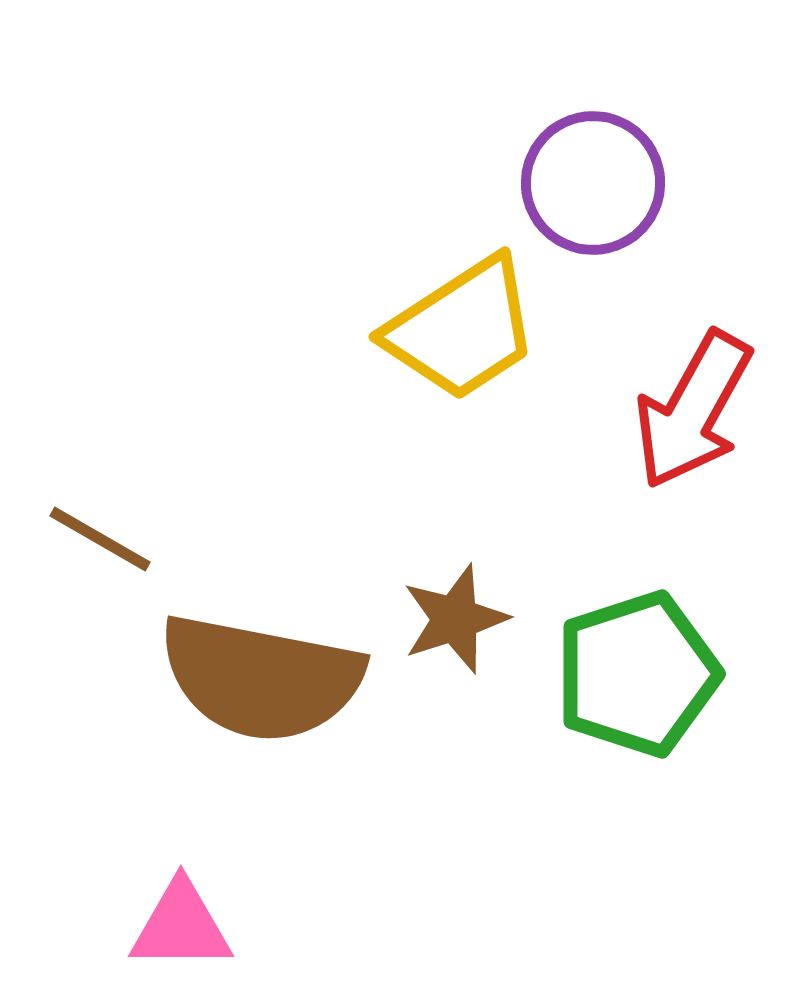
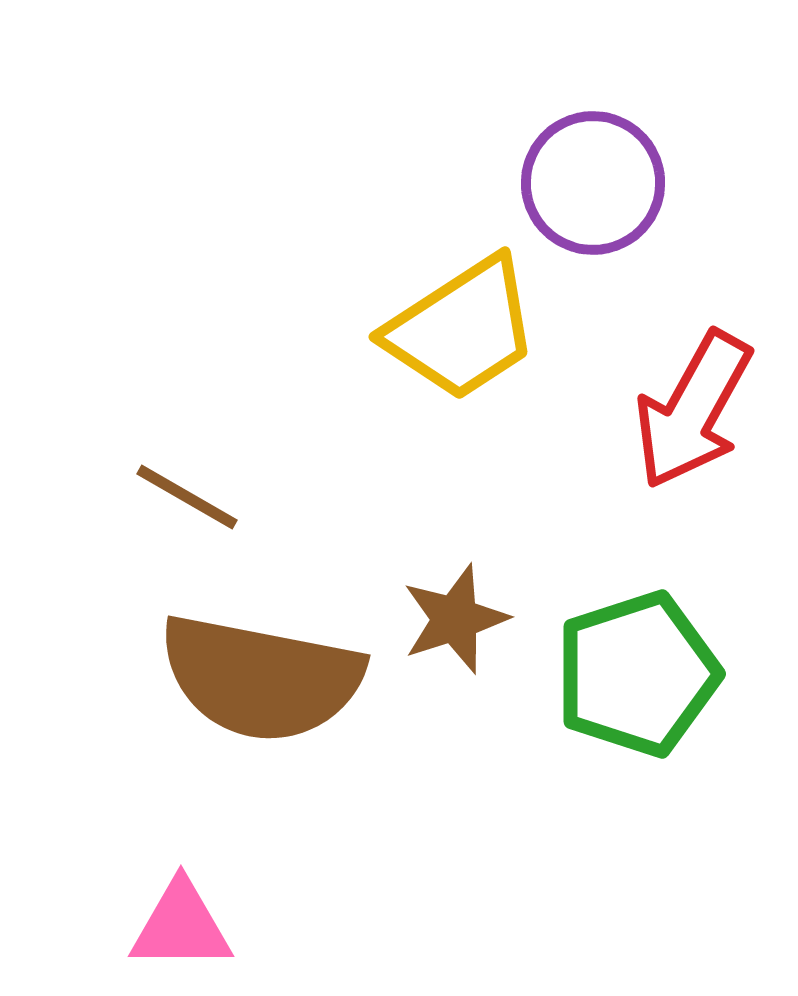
brown line: moved 87 px right, 42 px up
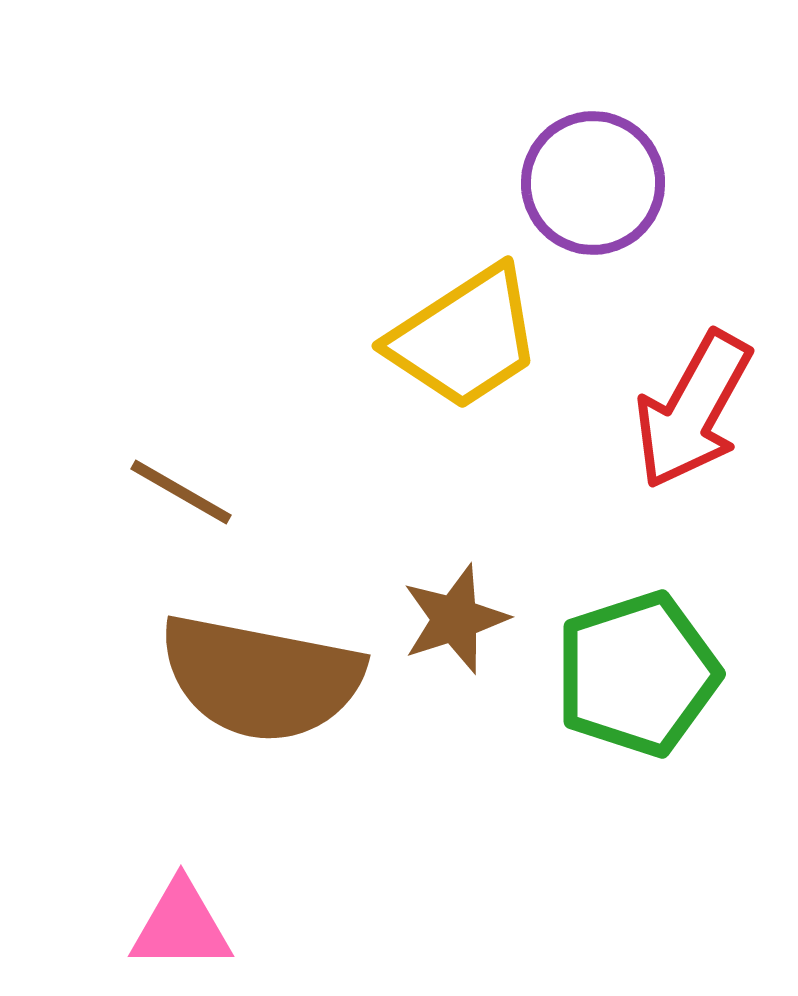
yellow trapezoid: moved 3 px right, 9 px down
brown line: moved 6 px left, 5 px up
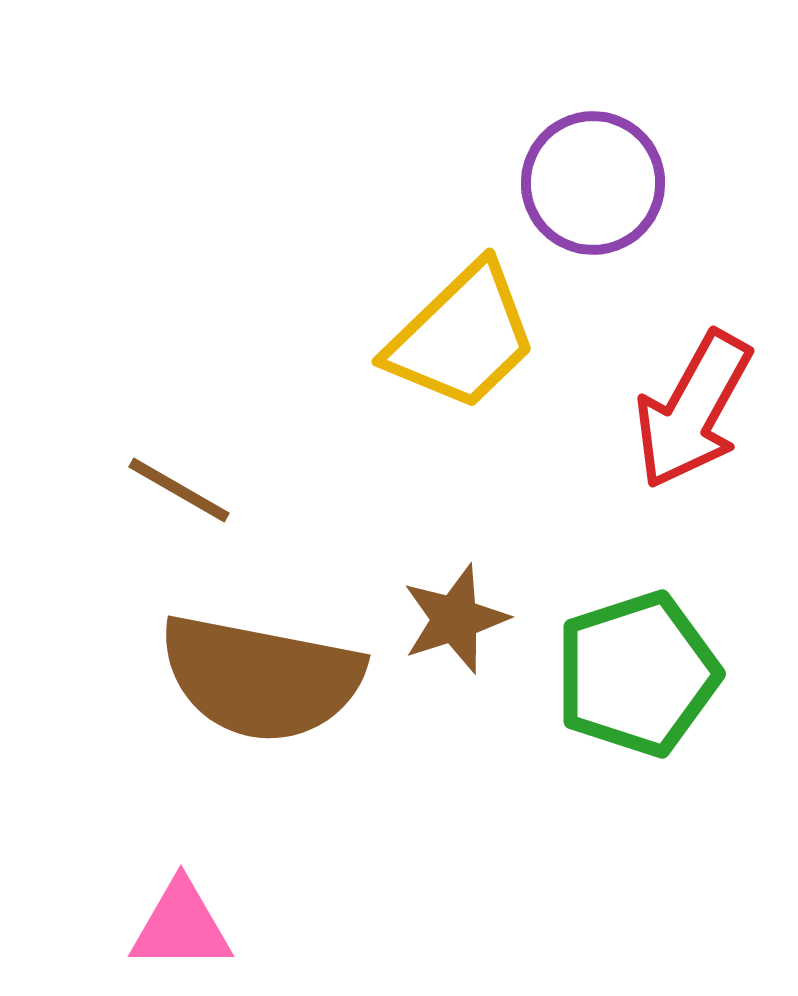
yellow trapezoid: moved 3 px left, 1 px up; rotated 11 degrees counterclockwise
brown line: moved 2 px left, 2 px up
